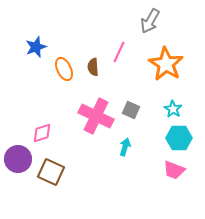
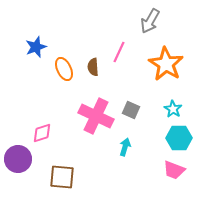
brown square: moved 11 px right, 5 px down; rotated 20 degrees counterclockwise
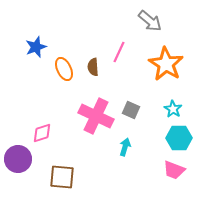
gray arrow: rotated 80 degrees counterclockwise
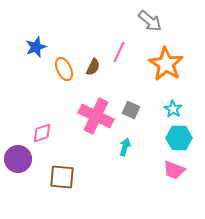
brown semicircle: rotated 150 degrees counterclockwise
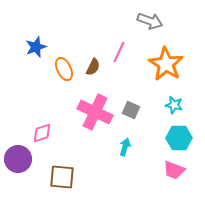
gray arrow: rotated 20 degrees counterclockwise
cyan star: moved 1 px right, 4 px up; rotated 18 degrees counterclockwise
pink cross: moved 1 px left, 4 px up
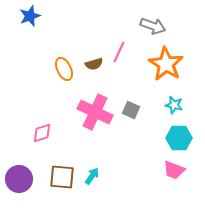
gray arrow: moved 3 px right, 5 px down
blue star: moved 6 px left, 31 px up
brown semicircle: moved 1 px right, 3 px up; rotated 48 degrees clockwise
cyan arrow: moved 33 px left, 29 px down; rotated 18 degrees clockwise
purple circle: moved 1 px right, 20 px down
